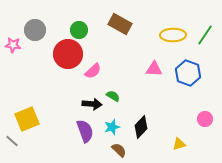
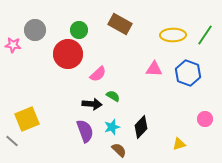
pink semicircle: moved 5 px right, 3 px down
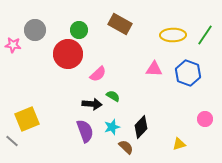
brown semicircle: moved 7 px right, 3 px up
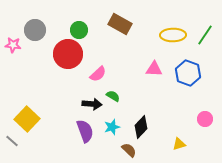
yellow square: rotated 25 degrees counterclockwise
brown semicircle: moved 3 px right, 3 px down
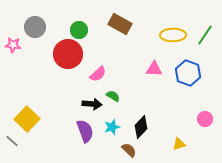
gray circle: moved 3 px up
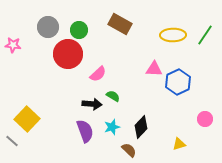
gray circle: moved 13 px right
blue hexagon: moved 10 px left, 9 px down; rotated 15 degrees clockwise
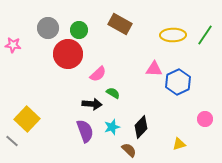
gray circle: moved 1 px down
green semicircle: moved 3 px up
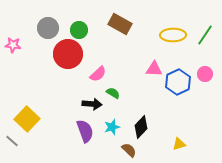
pink circle: moved 45 px up
